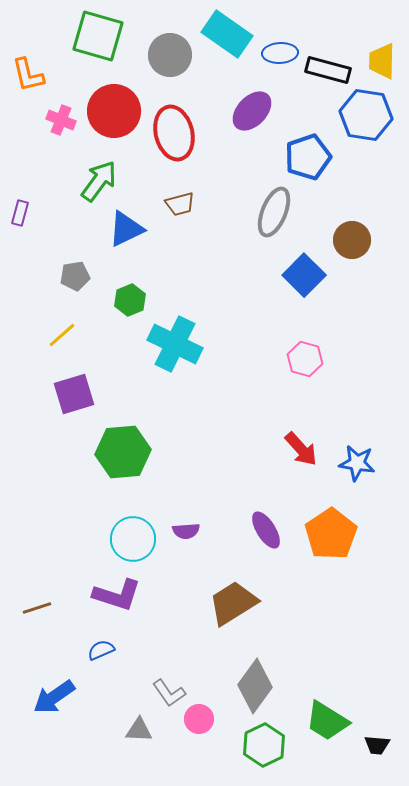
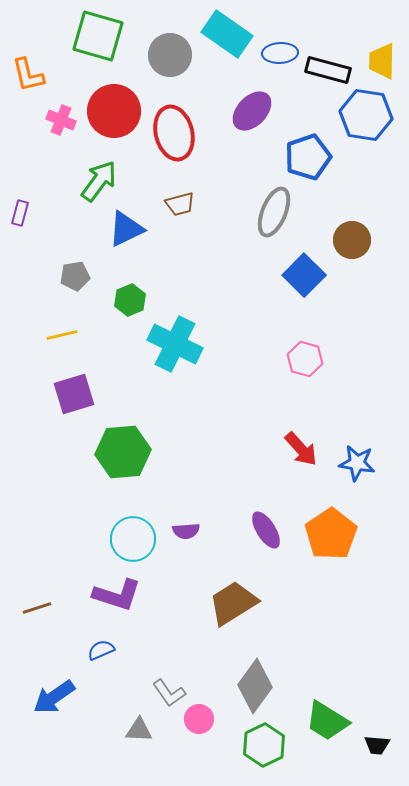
yellow line at (62, 335): rotated 28 degrees clockwise
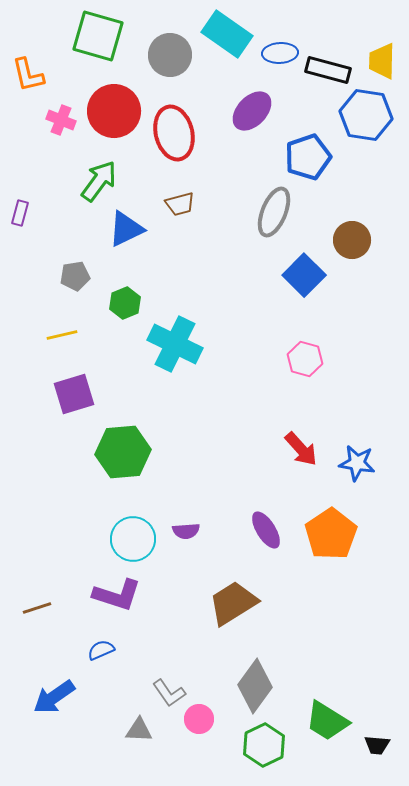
green hexagon at (130, 300): moved 5 px left, 3 px down
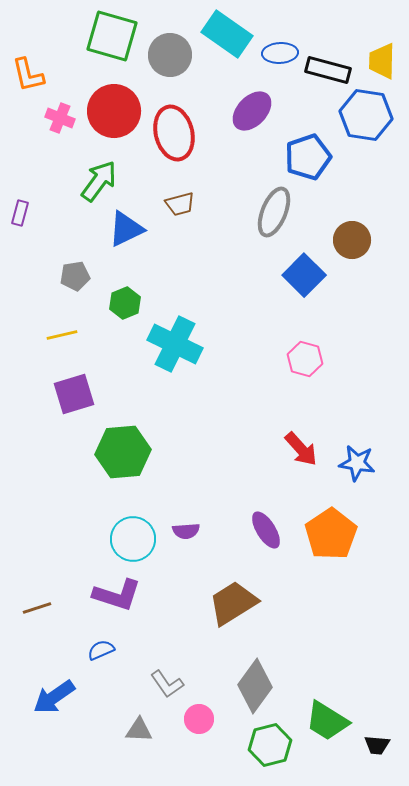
green square at (98, 36): moved 14 px right
pink cross at (61, 120): moved 1 px left, 2 px up
gray L-shape at (169, 693): moved 2 px left, 9 px up
green hexagon at (264, 745): moved 6 px right; rotated 12 degrees clockwise
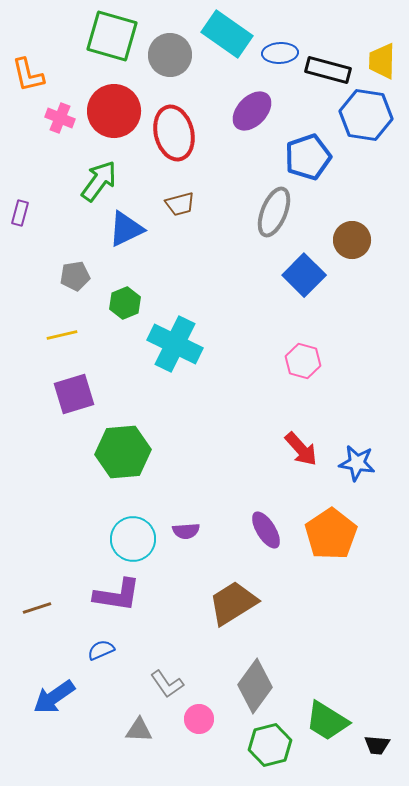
pink hexagon at (305, 359): moved 2 px left, 2 px down
purple L-shape at (117, 595): rotated 9 degrees counterclockwise
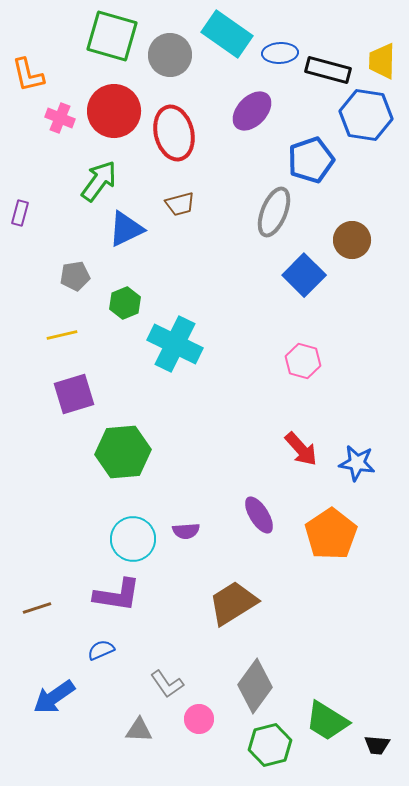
blue pentagon at (308, 157): moved 3 px right, 3 px down
purple ellipse at (266, 530): moved 7 px left, 15 px up
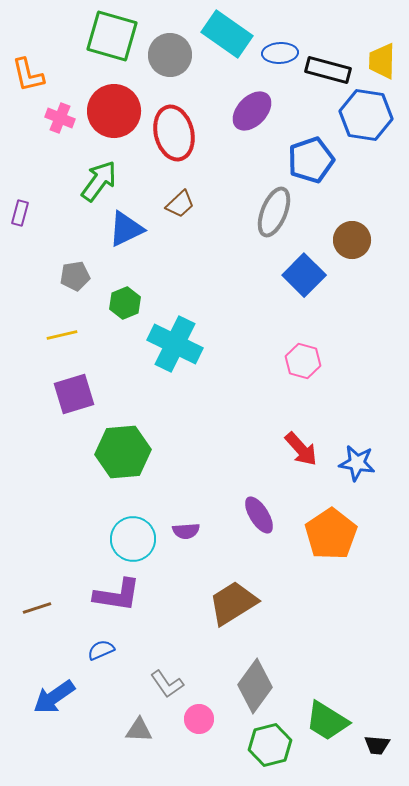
brown trapezoid at (180, 204): rotated 28 degrees counterclockwise
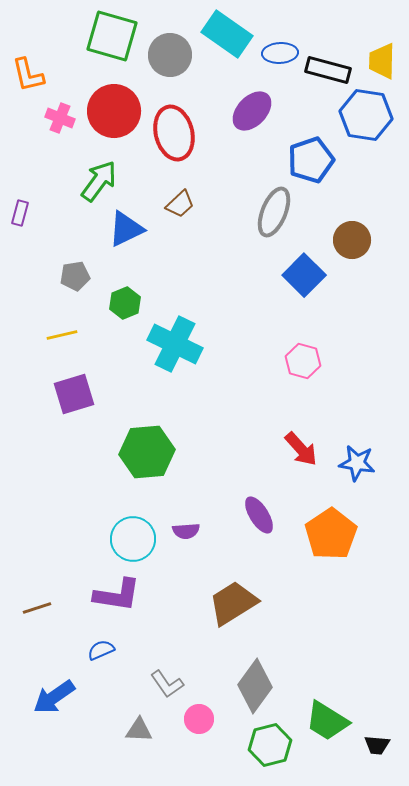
green hexagon at (123, 452): moved 24 px right
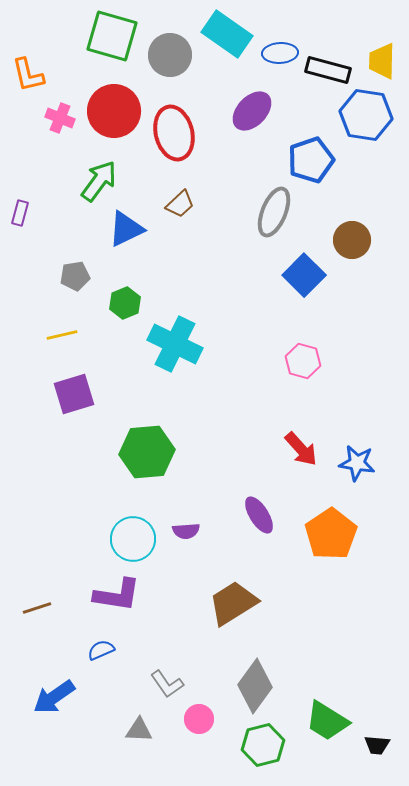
green hexagon at (270, 745): moved 7 px left
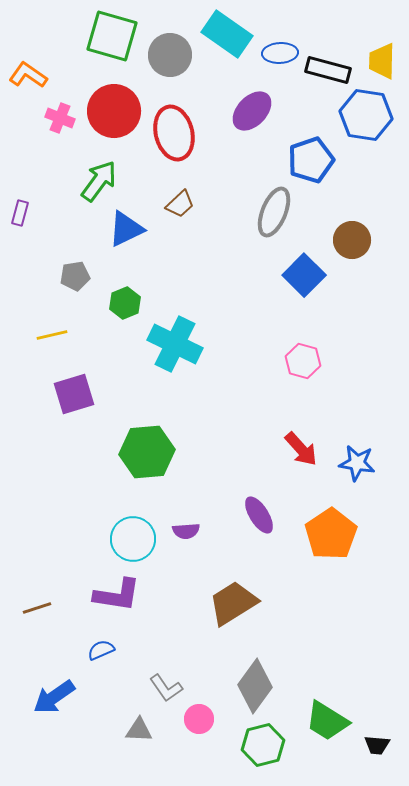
orange L-shape at (28, 75): rotated 138 degrees clockwise
yellow line at (62, 335): moved 10 px left
gray L-shape at (167, 684): moved 1 px left, 4 px down
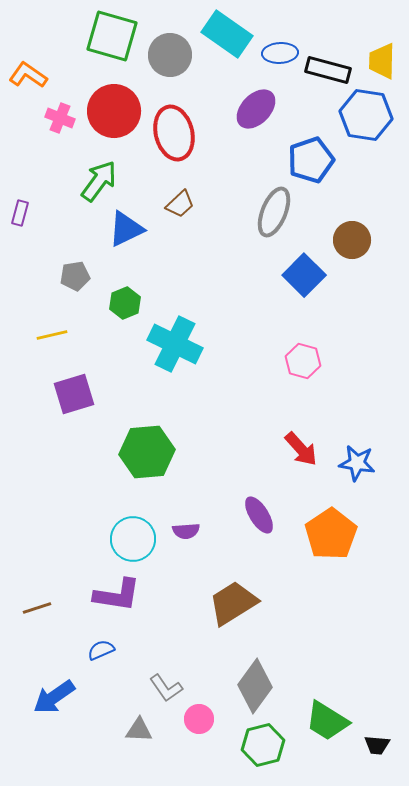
purple ellipse at (252, 111): moved 4 px right, 2 px up
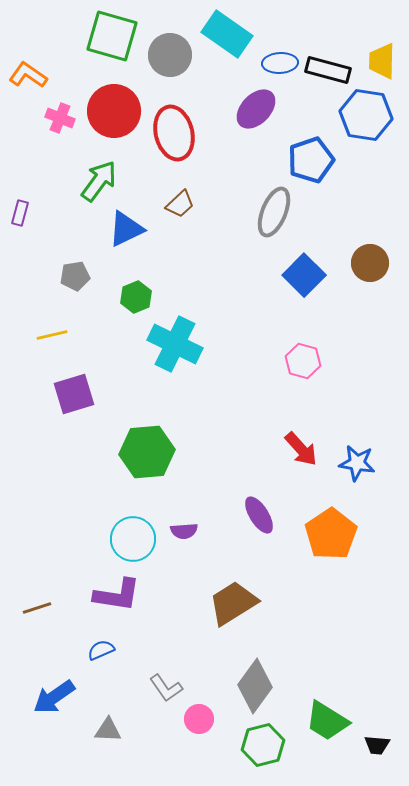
blue ellipse at (280, 53): moved 10 px down
brown circle at (352, 240): moved 18 px right, 23 px down
green hexagon at (125, 303): moved 11 px right, 6 px up
purple semicircle at (186, 531): moved 2 px left
gray triangle at (139, 730): moved 31 px left
